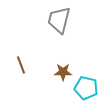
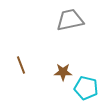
gray trapezoid: moved 11 px right; rotated 64 degrees clockwise
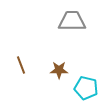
gray trapezoid: moved 2 px right, 1 px down; rotated 12 degrees clockwise
brown star: moved 4 px left, 2 px up
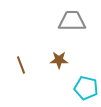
brown star: moved 10 px up
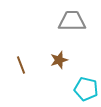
brown star: rotated 18 degrees counterclockwise
cyan pentagon: moved 1 px down
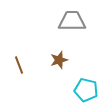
brown line: moved 2 px left
cyan pentagon: moved 1 px down
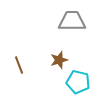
cyan pentagon: moved 8 px left, 8 px up
